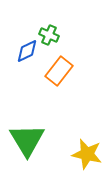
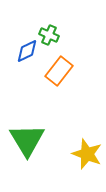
yellow star: rotated 8 degrees clockwise
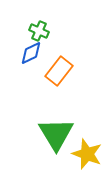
green cross: moved 10 px left, 4 px up
blue diamond: moved 4 px right, 2 px down
green triangle: moved 29 px right, 6 px up
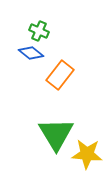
blue diamond: rotated 65 degrees clockwise
orange rectangle: moved 1 px right, 4 px down
yellow star: rotated 16 degrees counterclockwise
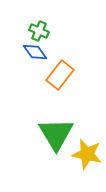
blue diamond: moved 4 px right, 1 px up; rotated 15 degrees clockwise
yellow star: rotated 8 degrees clockwise
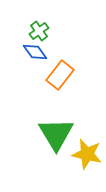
green cross: rotated 30 degrees clockwise
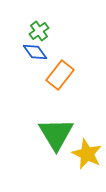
yellow star: rotated 12 degrees clockwise
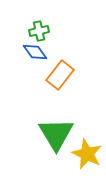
green cross: rotated 24 degrees clockwise
